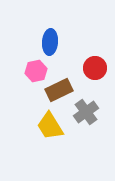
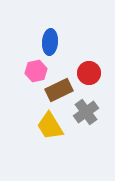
red circle: moved 6 px left, 5 px down
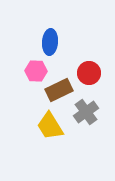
pink hexagon: rotated 15 degrees clockwise
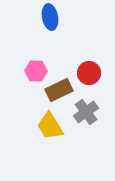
blue ellipse: moved 25 px up; rotated 15 degrees counterclockwise
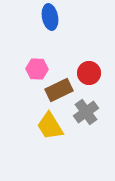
pink hexagon: moved 1 px right, 2 px up
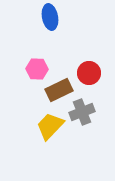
gray cross: moved 4 px left; rotated 15 degrees clockwise
yellow trapezoid: rotated 76 degrees clockwise
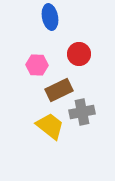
pink hexagon: moved 4 px up
red circle: moved 10 px left, 19 px up
gray cross: rotated 10 degrees clockwise
yellow trapezoid: rotated 84 degrees clockwise
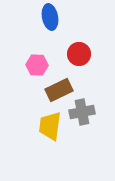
yellow trapezoid: rotated 120 degrees counterclockwise
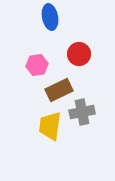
pink hexagon: rotated 10 degrees counterclockwise
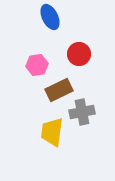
blue ellipse: rotated 15 degrees counterclockwise
yellow trapezoid: moved 2 px right, 6 px down
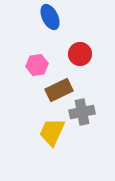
red circle: moved 1 px right
yellow trapezoid: rotated 16 degrees clockwise
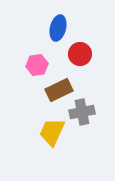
blue ellipse: moved 8 px right, 11 px down; rotated 40 degrees clockwise
